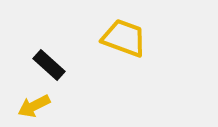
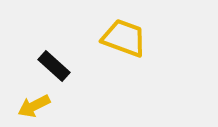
black rectangle: moved 5 px right, 1 px down
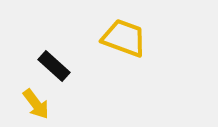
yellow arrow: moved 2 px right, 2 px up; rotated 100 degrees counterclockwise
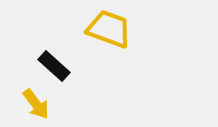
yellow trapezoid: moved 15 px left, 9 px up
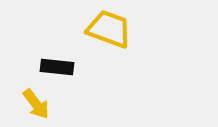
black rectangle: moved 3 px right, 1 px down; rotated 36 degrees counterclockwise
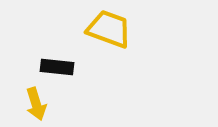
yellow arrow: rotated 20 degrees clockwise
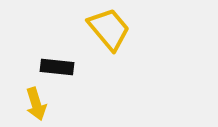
yellow trapezoid: rotated 30 degrees clockwise
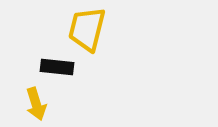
yellow trapezoid: moved 22 px left; rotated 126 degrees counterclockwise
